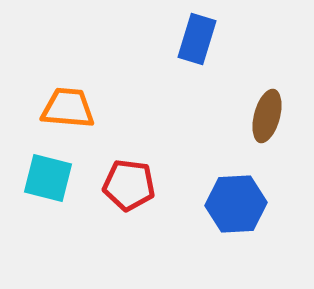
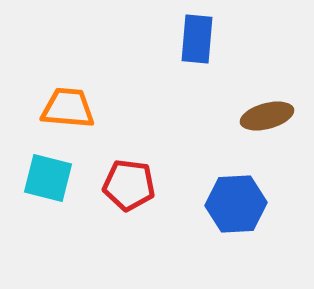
blue rectangle: rotated 12 degrees counterclockwise
brown ellipse: rotated 60 degrees clockwise
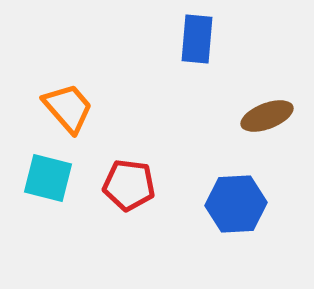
orange trapezoid: rotated 44 degrees clockwise
brown ellipse: rotated 6 degrees counterclockwise
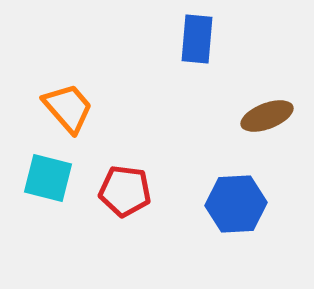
red pentagon: moved 4 px left, 6 px down
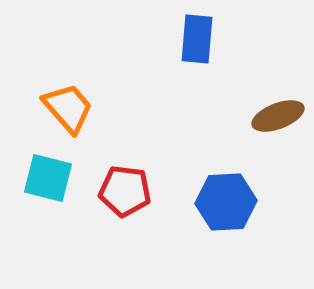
brown ellipse: moved 11 px right
blue hexagon: moved 10 px left, 2 px up
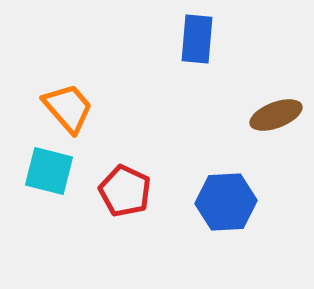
brown ellipse: moved 2 px left, 1 px up
cyan square: moved 1 px right, 7 px up
red pentagon: rotated 18 degrees clockwise
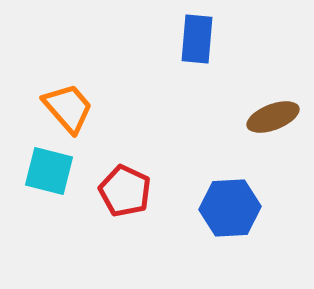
brown ellipse: moved 3 px left, 2 px down
blue hexagon: moved 4 px right, 6 px down
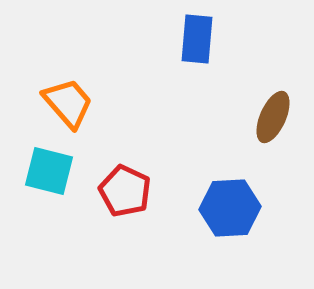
orange trapezoid: moved 5 px up
brown ellipse: rotated 45 degrees counterclockwise
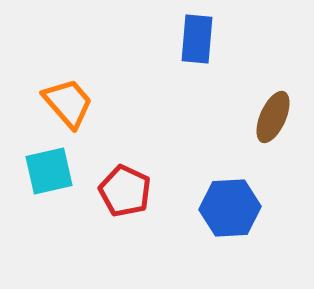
cyan square: rotated 27 degrees counterclockwise
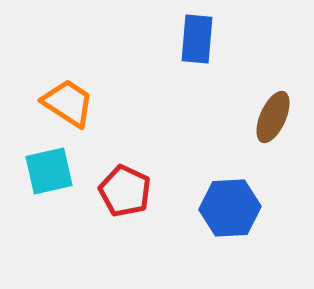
orange trapezoid: rotated 16 degrees counterclockwise
